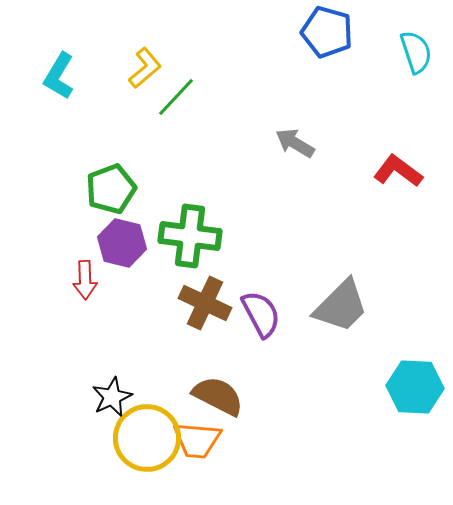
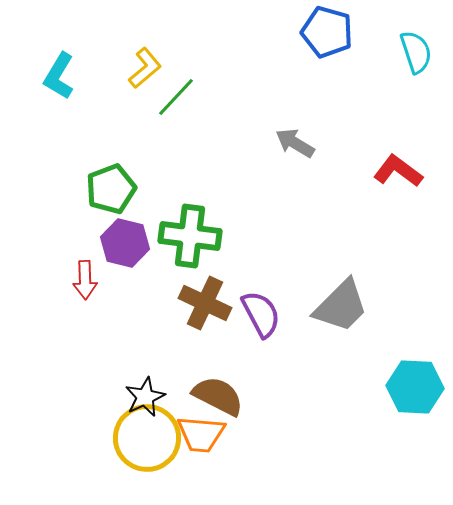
purple hexagon: moved 3 px right
black star: moved 33 px right
orange trapezoid: moved 4 px right, 6 px up
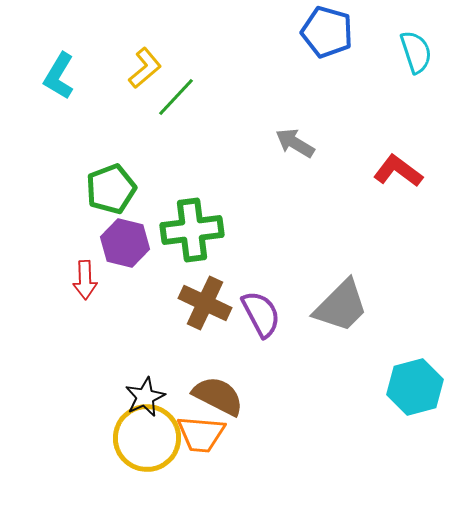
green cross: moved 2 px right, 6 px up; rotated 14 degrees counterclockwise
cyan hexagon: rotated 18 degrees counterclockwise
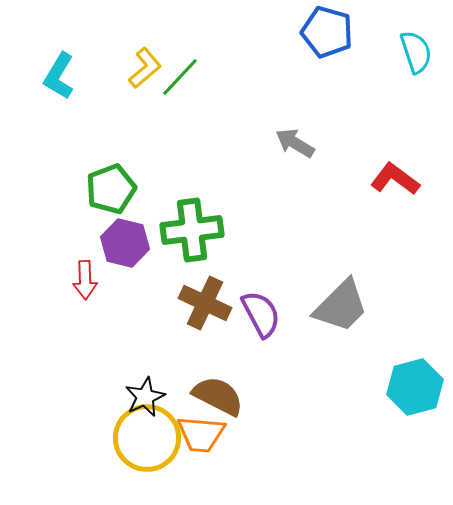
green line: moved 4 px right, 20 px up
red L-shape: moved 3 px left, 8 px down
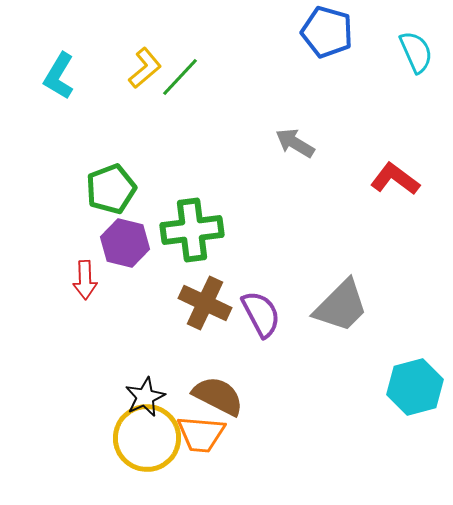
cyan semicircle: rotated 6 degrees counterclockwise
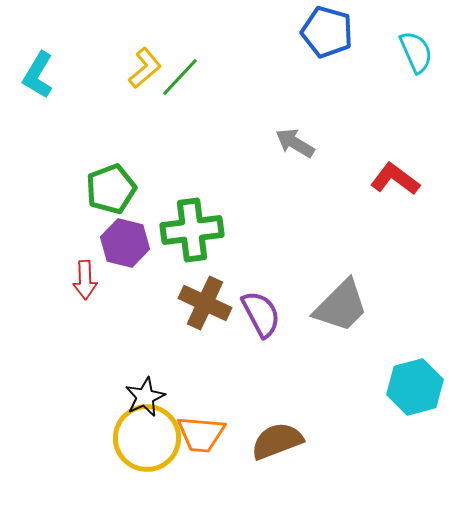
cyan L-shape: moved 21 px left, 1 px up
brown semicircle: moved 59 px right, 45 px down; rotated 48 degrees counterclockwise
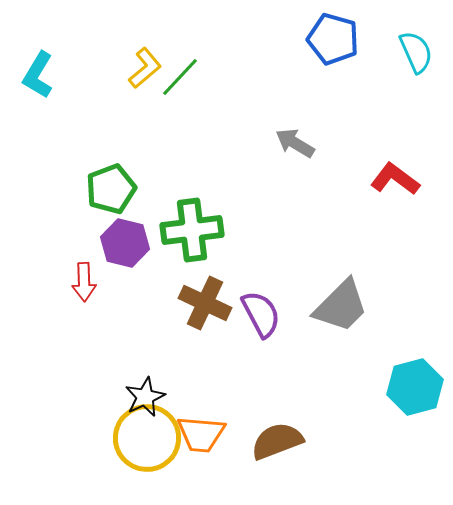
blue pentagon: moved 6 px right, 7 px down
red arrow: moved 1 px left, 2 px down
